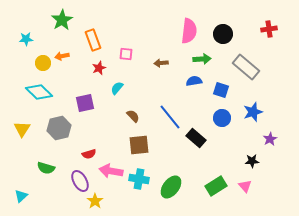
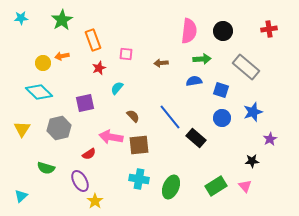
black circle: moved 3 px up
cyan star: moved 5 px left, 21 px up
red semicircle: rotated 16 degrees counterclockwise
pink arrow: moved 34 px up
green ellipse: rotated 15 degrees counterclockwise
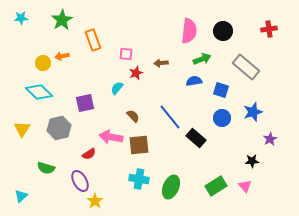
green arrow: rotated 18 degrees counterclockwise
red star: moved 37 px right, 5 px down
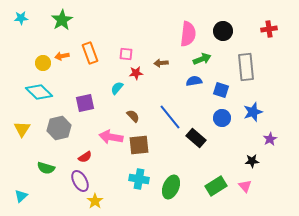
pink semicircle: moved 1 px left, 3 px down
orange rectangle: moved 3 px left, 13 px down
gray rectangle: rotated 44 degrees clockwise
red star: rotated 16 degrees clockwise
red semicircle: moved 4 px left, 3 px down
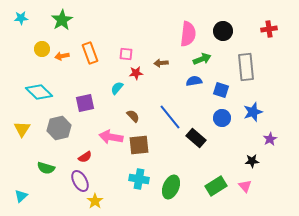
yellow circle: moved 1 px left, 14 px up
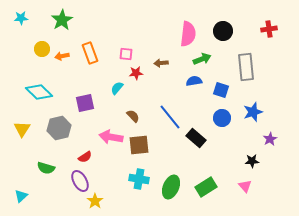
green rectangle: moved 10 px left, 1 px down
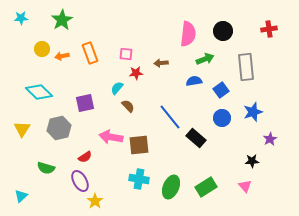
green arrow: moved 3 px right
blue square: rotated 35 degrees clockwise
brown semicircle: moved 5 px left, 10 px up
